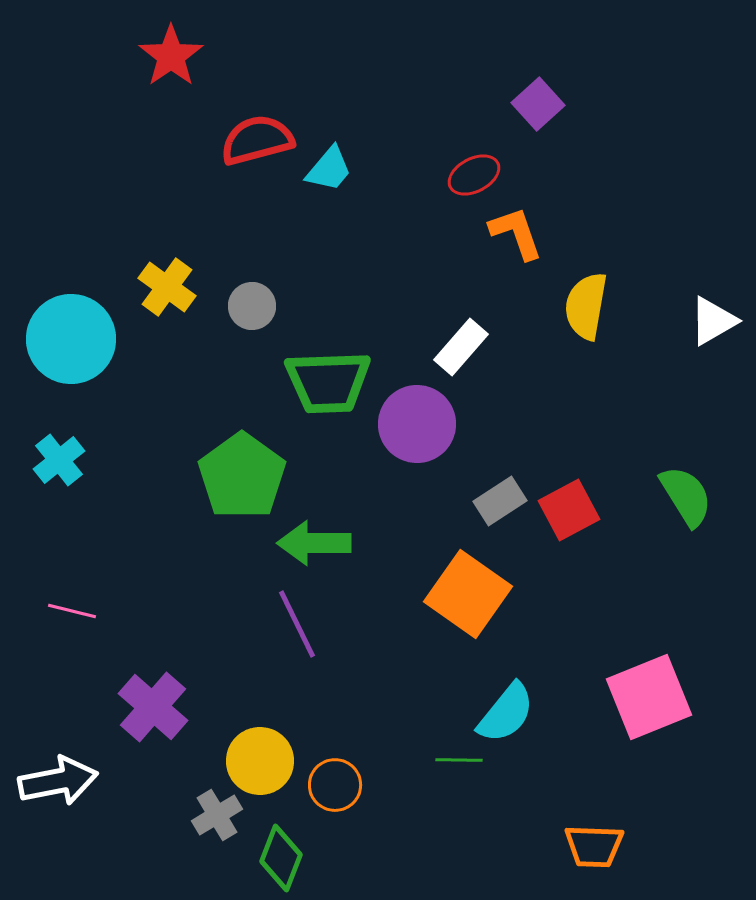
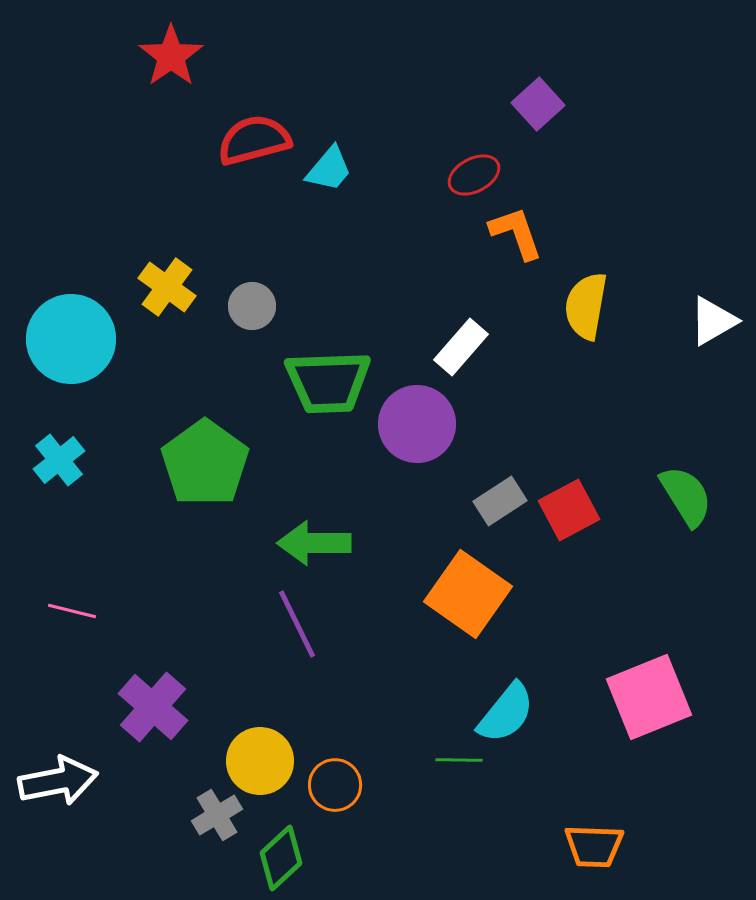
red semicircle: moved 3 px left
green pentagon: moved 37 px left, 13 px up
green diamond: rotated 26 degrees clockwise
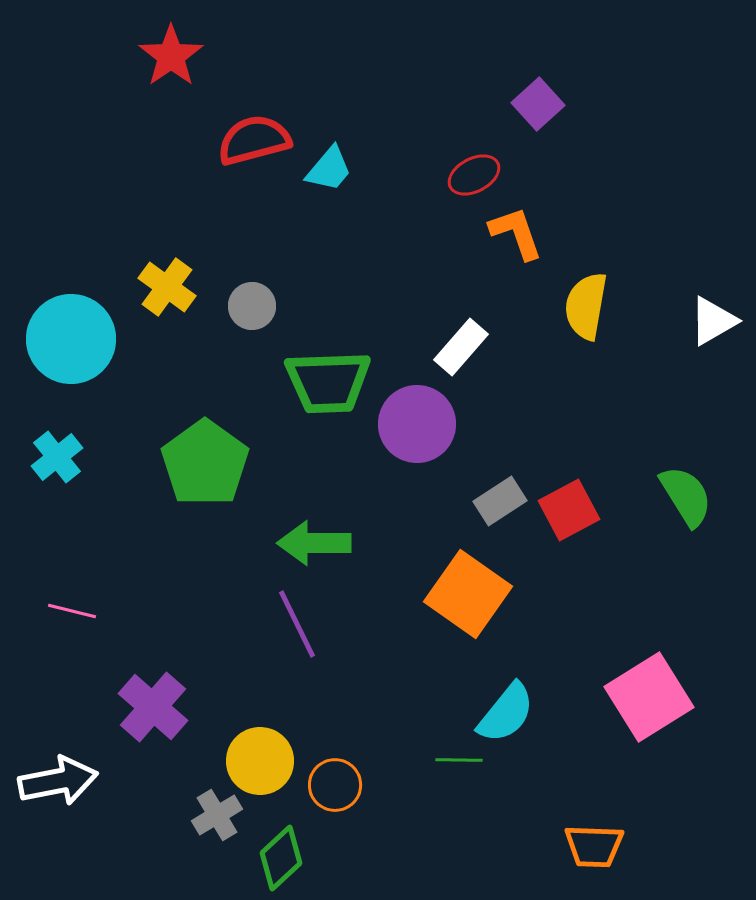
cyan cross: moved 2 px left, 3 px up
pink square: rotated 10 degrees counterclockwise
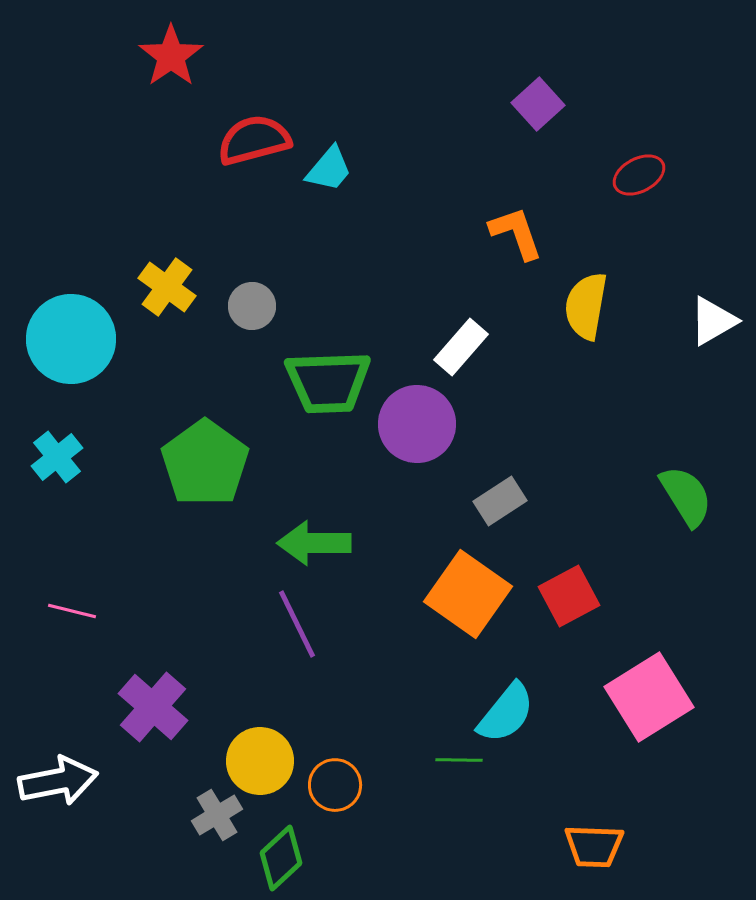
red ellipse: moved 165 px right
red square: moved 86 px down
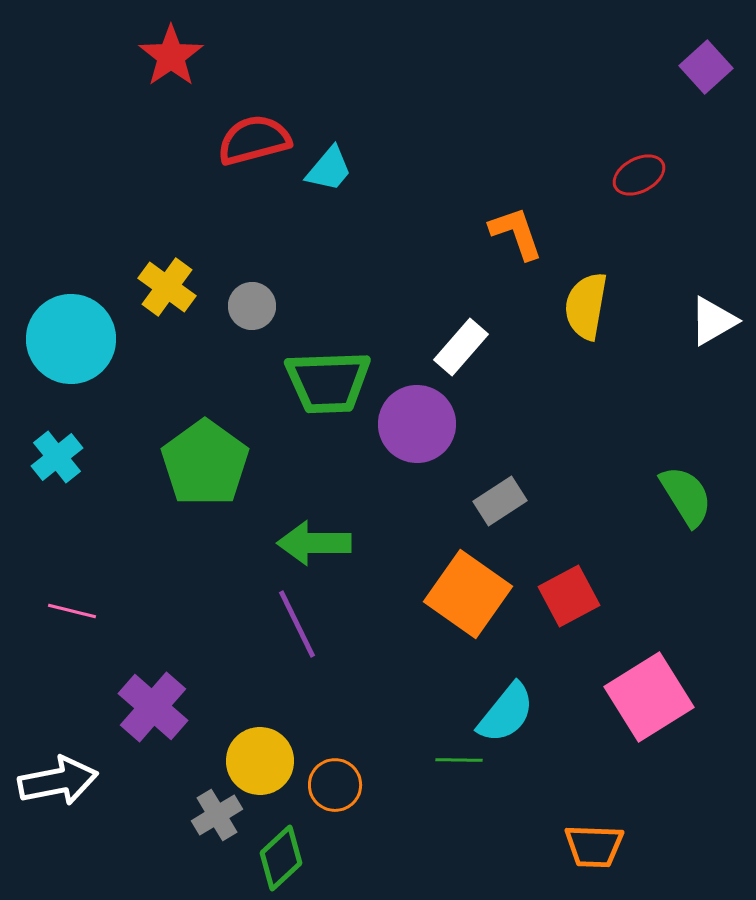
purple square: moved 168 px right, 37 px up
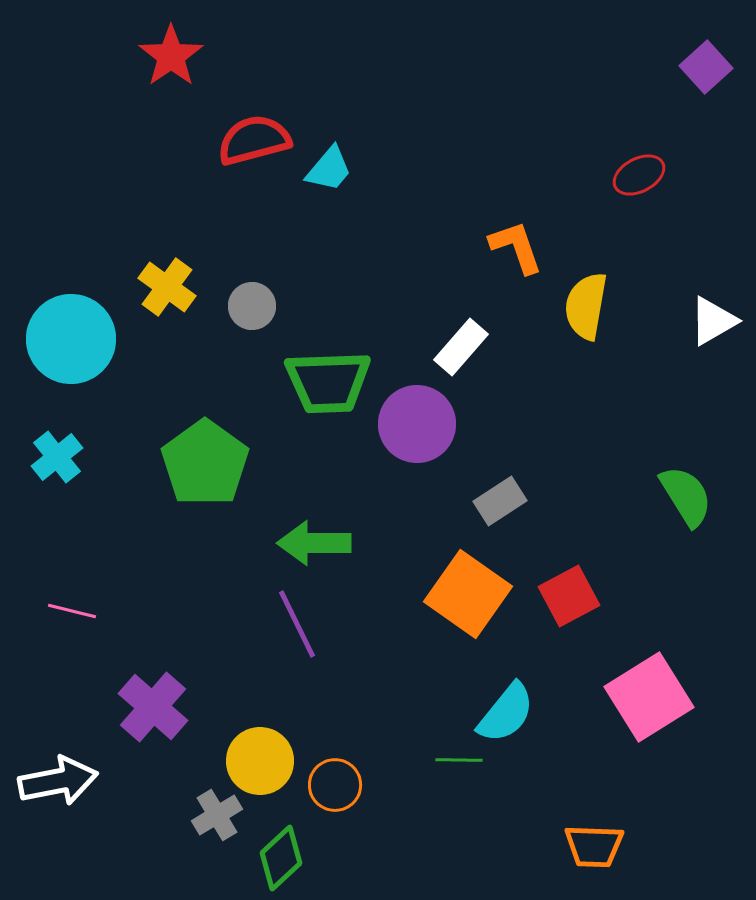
orange L-shape: moved 14 px down
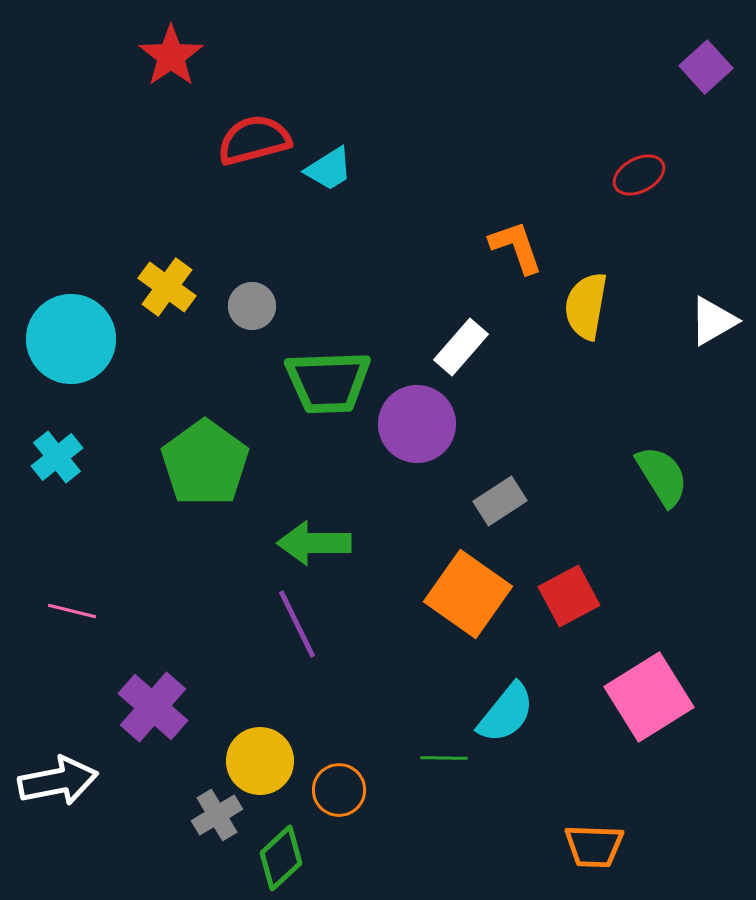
cyan trapezoid: rotated 18 degrees clockwise
green semicircle: moved 24 px left, 20 px up
green line: moved 15 px left, 2 px up
orange circle: moved 4 px right, 5 px down
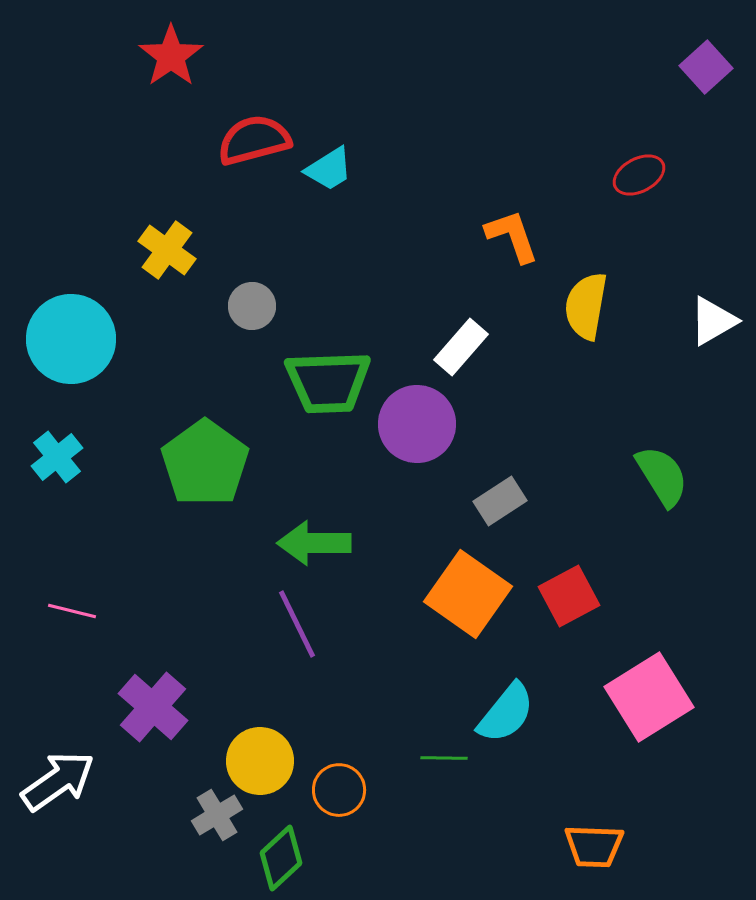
orange L-shape: moved 4 px left, 11 px up
yellow cross: moved 37 px up
white arrow: rotated 24 degrees counterclockwise
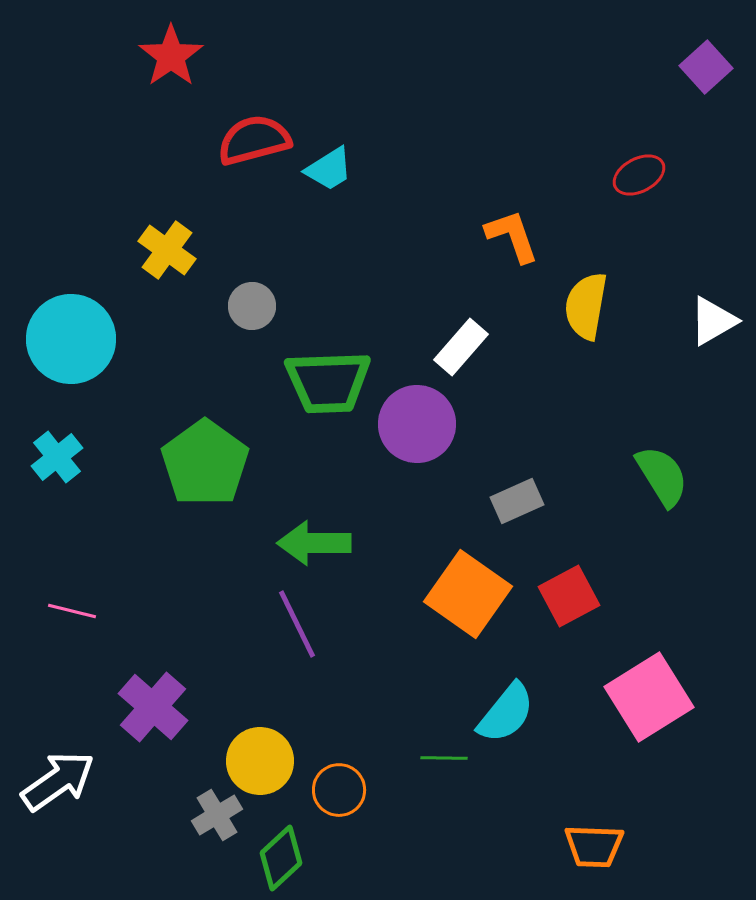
gray rectangle: moved 17 px right; rotated 9 degrees clockwise
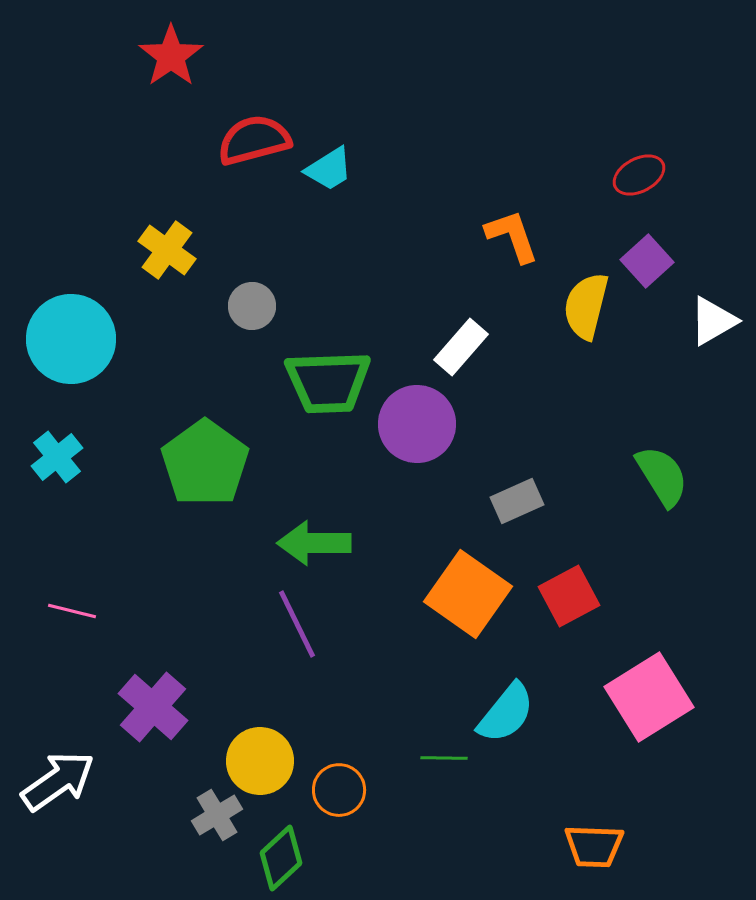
purple square: moved 59 px left, 194 px down
yellow semicircle: rotated 4 degrees clockwise
